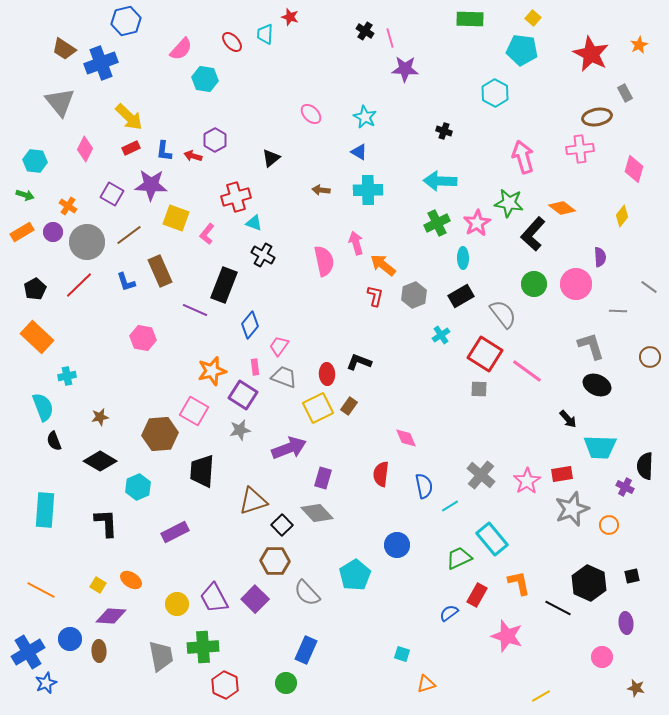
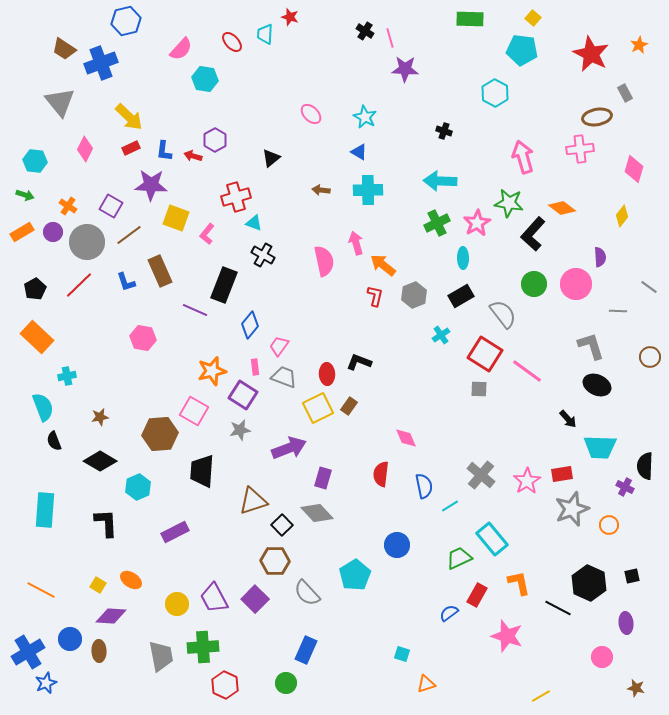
purple square at (112, 194): moved 1 px left, 12 px down
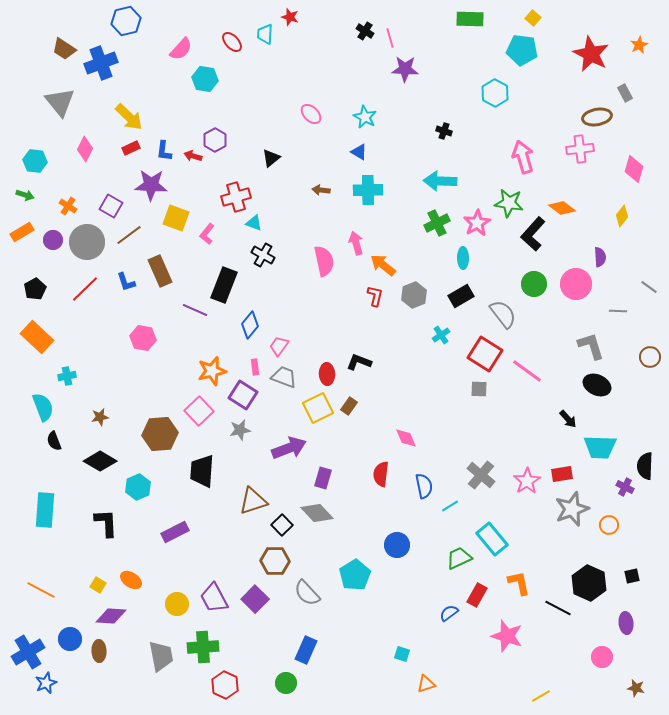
purple circle at (53, 232): moved 8 px down
red line at (79, 285): moved 6 px right, 4 px down
pink square at (194, 411): moved 5 px right; rotated 16 degrees clockwise
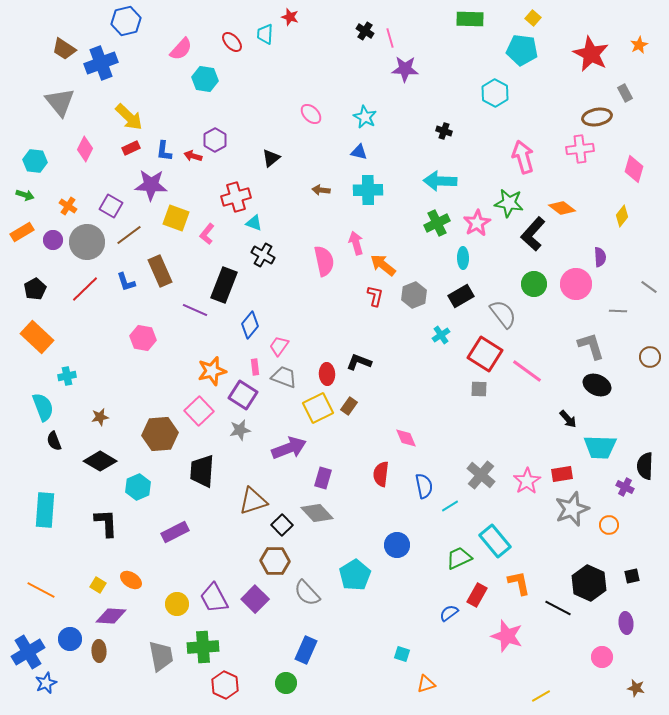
blue triangle at (359, 152): rotated 18 degrees counterclockwise
cyan rectangle at (492, 539): moved 3 px right, 2 px down
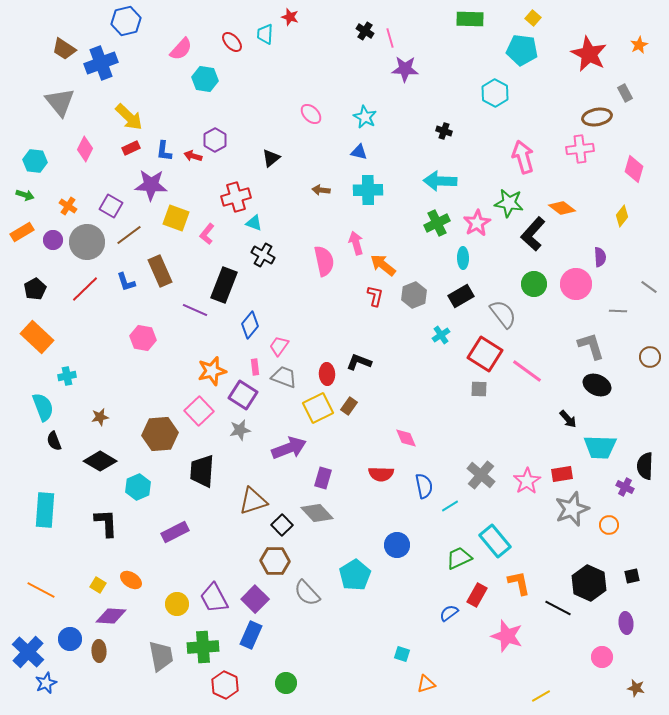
red star at (591, 54): moved 2 px left
red semicircle at (381, 474): rotated 95 degrees counterclockwise
blue rectangle at (306, 650): moved 55 px left, 15 px up
blue cross at (28, 652): rotated 16 degrees counterclockwise
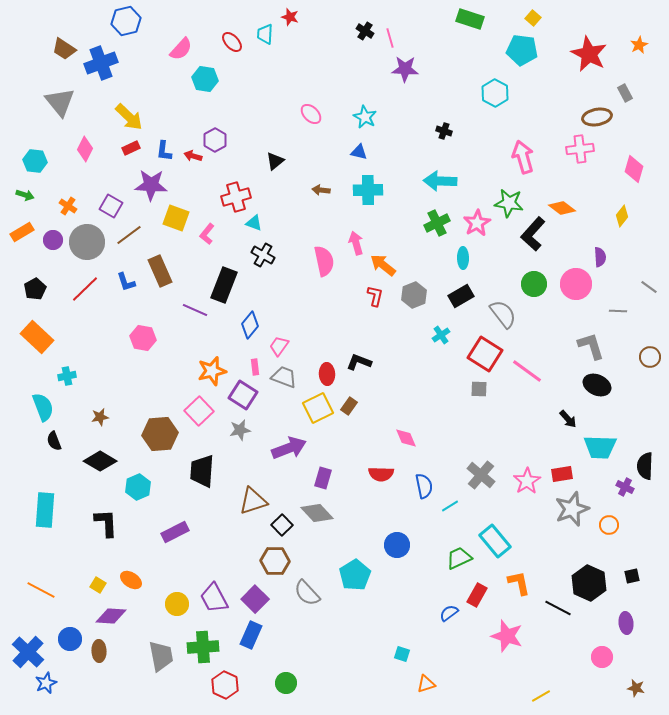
green rectangle at (470, 19): rotated 16 degrees clockwise
black triangle at (271, 158): moved 4 px right, 3 px down
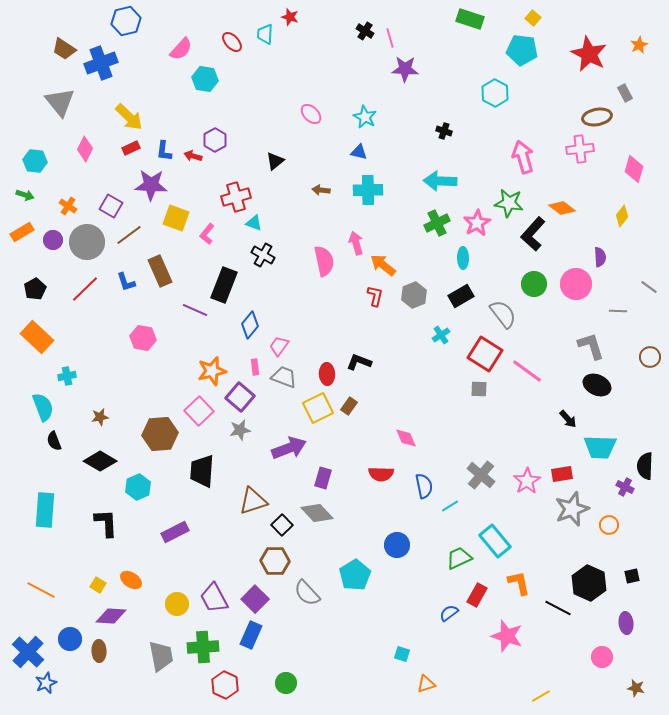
purple square at (243, 395): moved 3 px left, 2 px down; rotated 8 degrees clockwise
